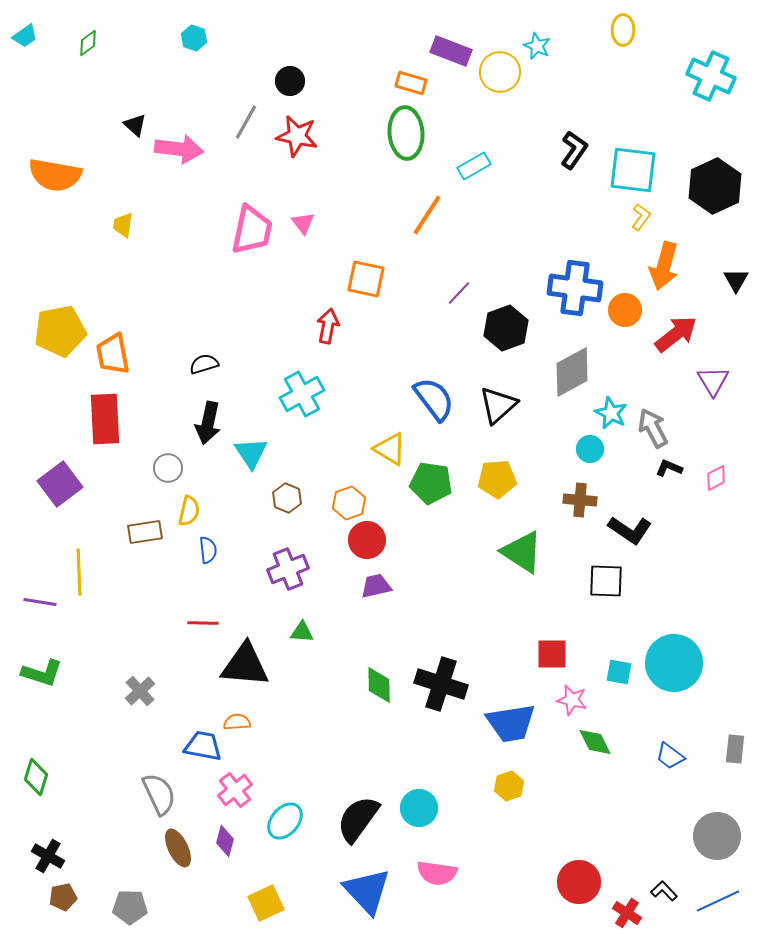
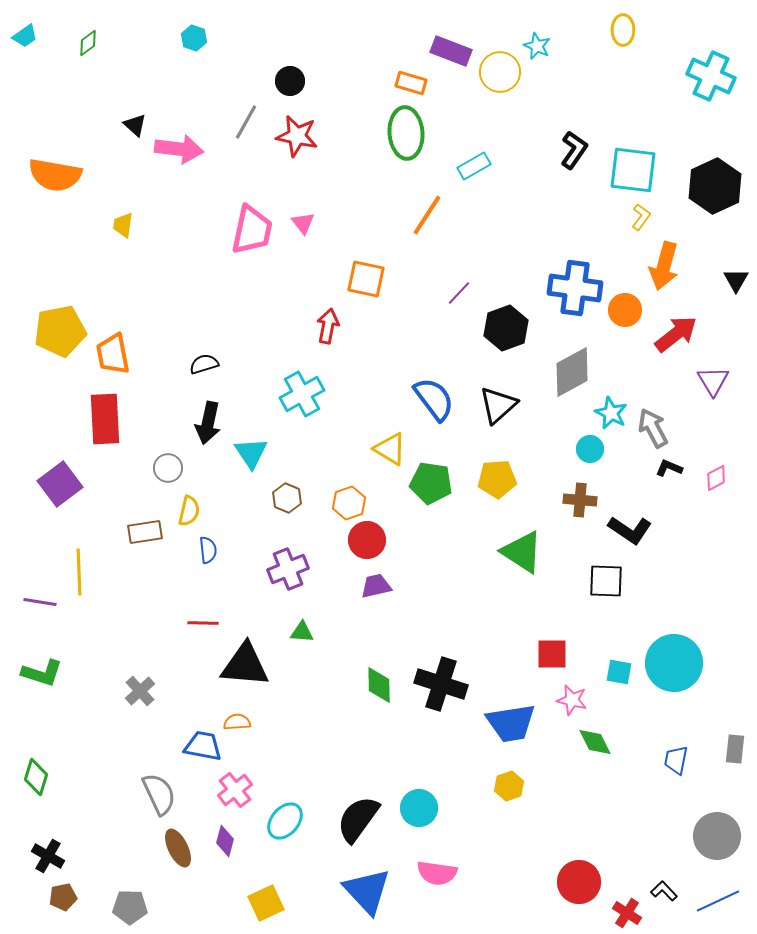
blue trapezoid at (670, 756): moved 6 px right, 4 px down; rotated 64 degrees clockwise
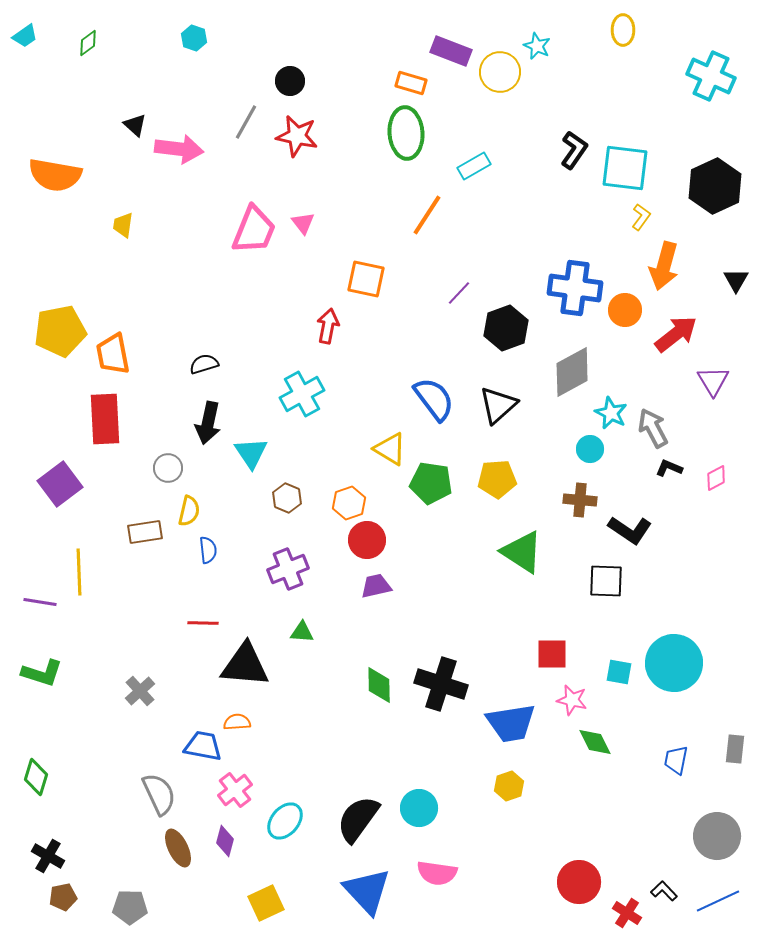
cyan square at (633, 170): moved 8 px left, 2 px up
pink trapezoid at (252, 230): moved 2 px right; rotated 10 degrees clockwise
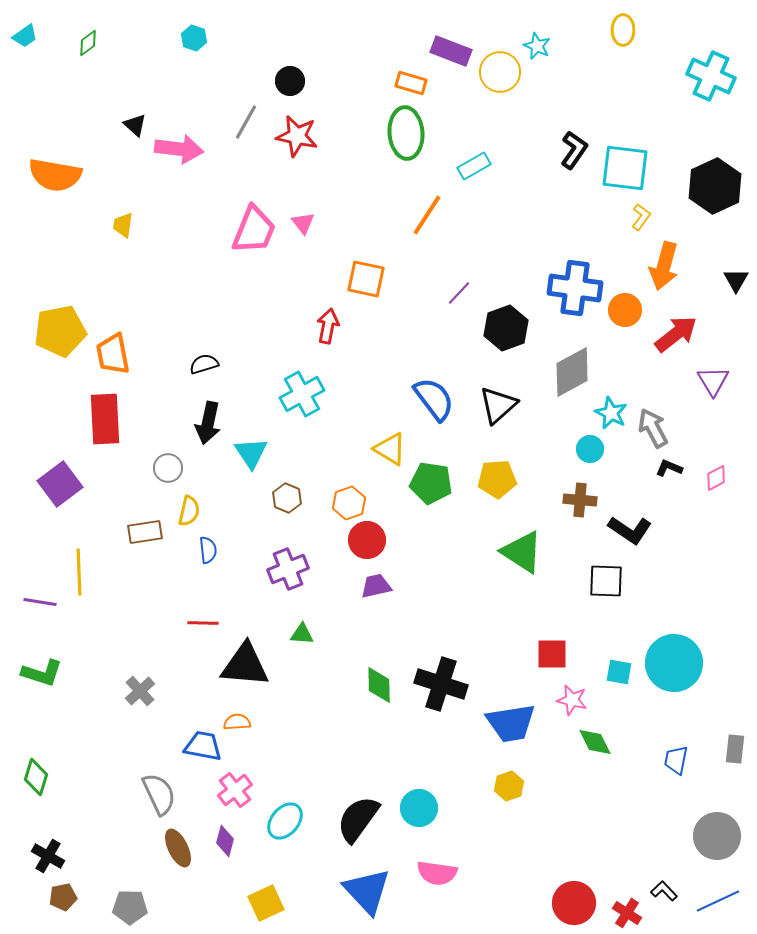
green triangle at (302, 632): moved 2 px down
red circle at (579, 882): moved 5 px left, 21 px down
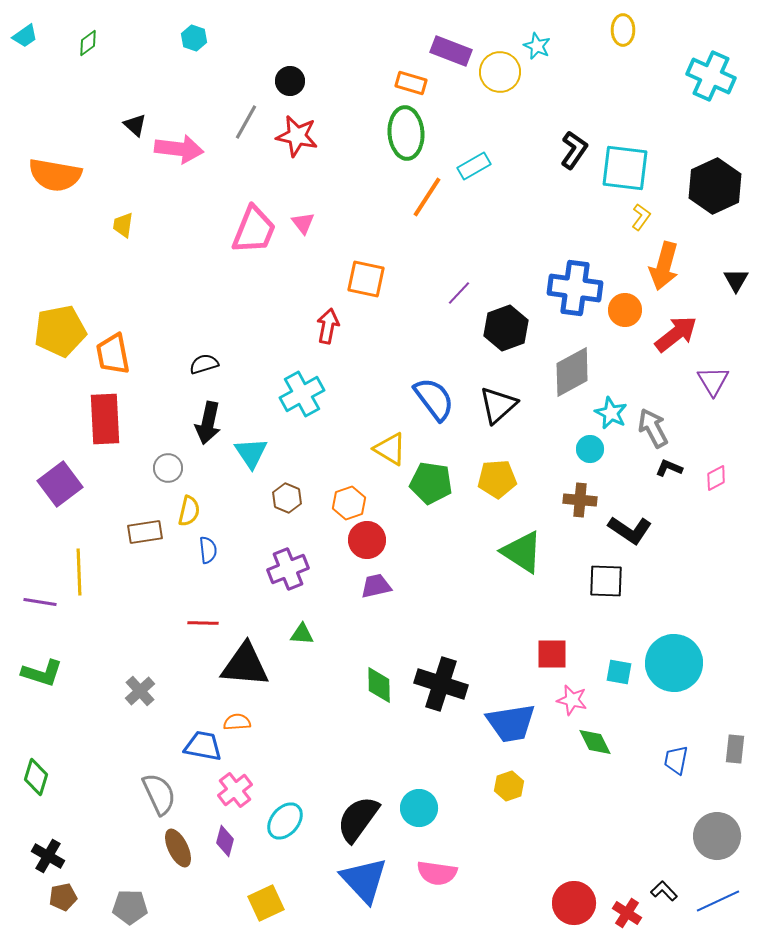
orange line at (427, 215): moved 18 px up
blue triangle at (367, 891): moved 3 px left, 11 px up
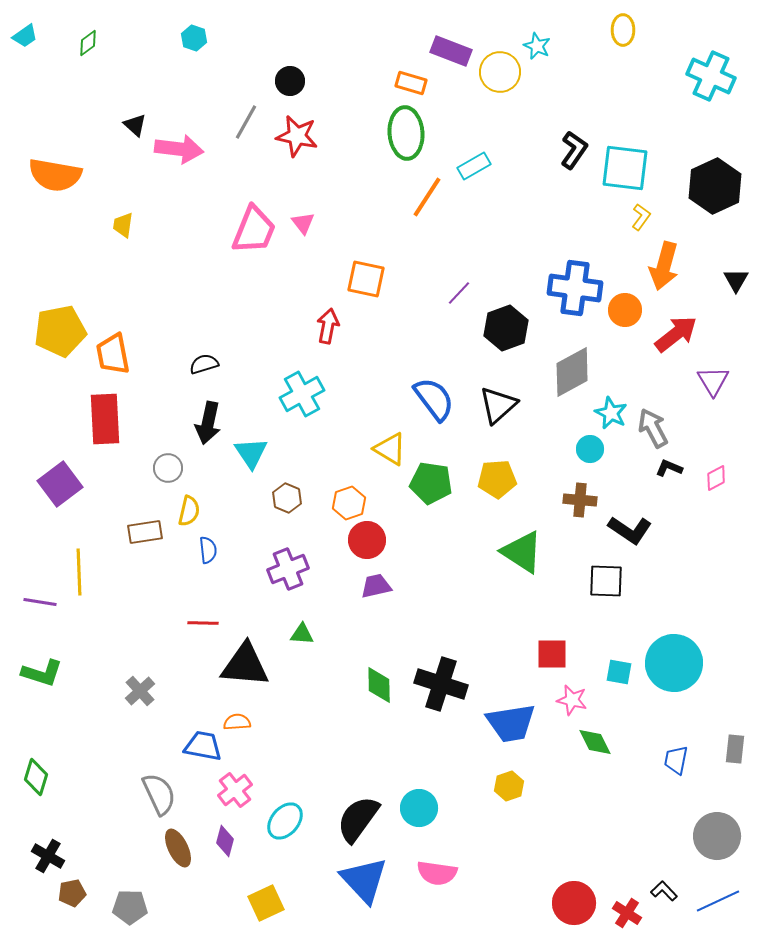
brown pentagon at (63, 897): moved 9 px right, 4 px up
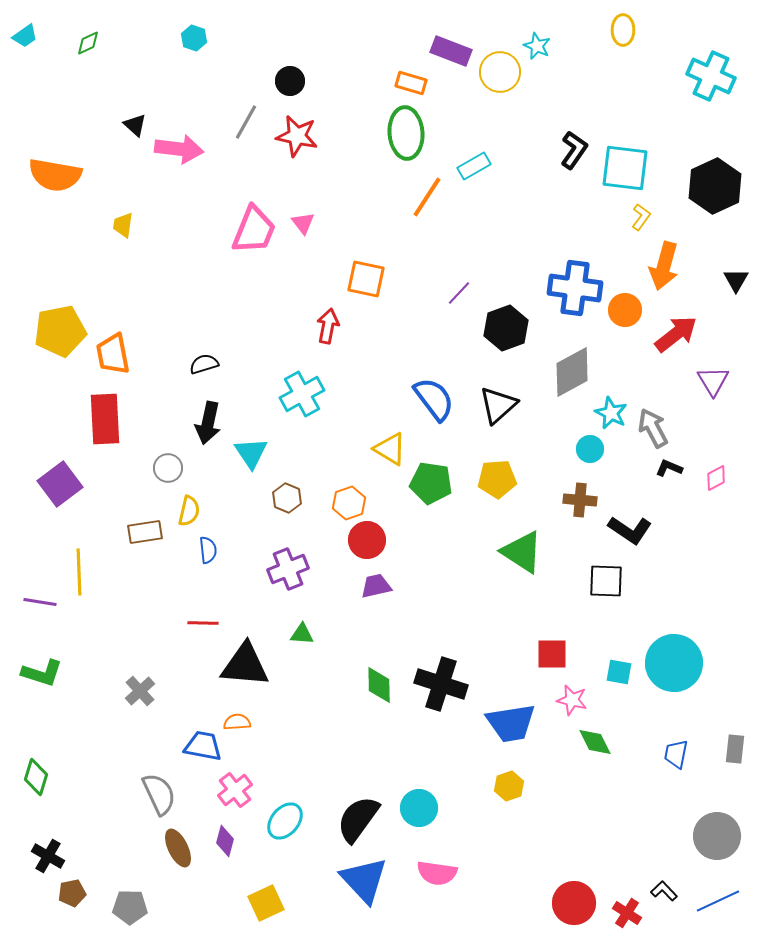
green diamond at (88, 43): rotated 12 degrees clockwise
blue trapezoid at (676, 760): moved 6 px up
